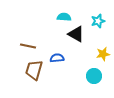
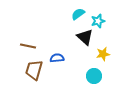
cyan semicircle: moved 14 px right, 3 px up; rotated 40 degrees counterclockwise
black triangle: moved 9 px right, 3 px down; rotated 12 degrees clockwise
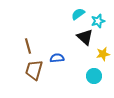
brown line: rotated 63 degrees clockwise
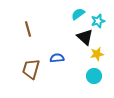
brown line: moved 17 px up
yellow star: moved 6 px left
brown trapezoid: moved 3 px left, 1 px up
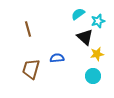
cyan circle: moved 1 px left
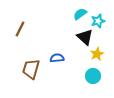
cyan semicircle: moved 2 px right
brown line: moved 8 px left; rotated 42 degrees clockwise
yellow star: rotated 16 degrees counterclockwise
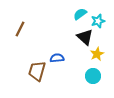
brown trapezoid: moved 6 px right, 2 px down
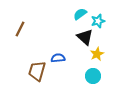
blue semicircle: moved 1 px right
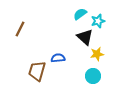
yellow star: rotated 16 degrees clockwise
